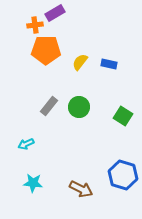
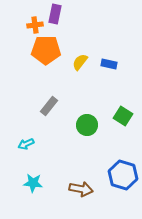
purple rectangle: moved 1 px down; rotated 48 degrees counterclockwise
green circle: moved 8 px right, 18 px down
brown arrow: rotated 15 degrees counterclockwise
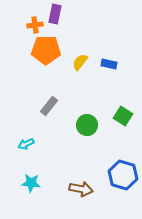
cyan star: moved 2 px left
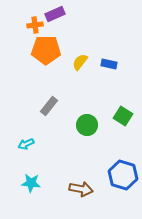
purple rectangle: rotated 54 degrees clockwise
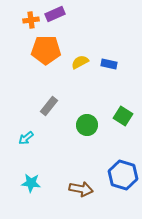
orange cross: moved 4 px left, 5 px up
yellow semicircle: rotated 24 degrees clockwise
cyan arrow: moved 6 px up; rotated 14 degrees counterclockwise
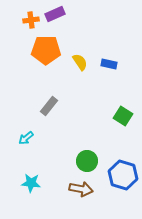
yellow semicircle: rotated 84 degrees clockwise
green circle: moved 36 px down
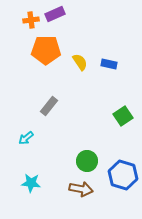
green square: rotated 24 degrees clockwise
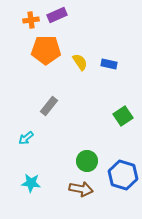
purple rectangle: moved 2 px right, 1 px down
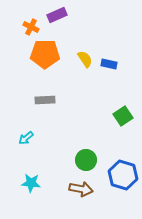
orange cross: moved 7 px down; rotated 35 degrees clockwise
orange pentagon: moved 1 px left, 4 px down
yellow semicircle: moved 5 px right, 3 px up
gray rectangle: moved 4 px left, 6 px up; rotated 48 degrees clockwise
green circle: moved 1 px left, 1 px up
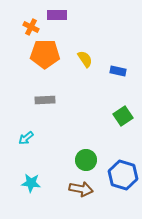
purple rectangle: rotated 24 degrees clockwise
blue rectangle: moved 9 px right, 7 px down
